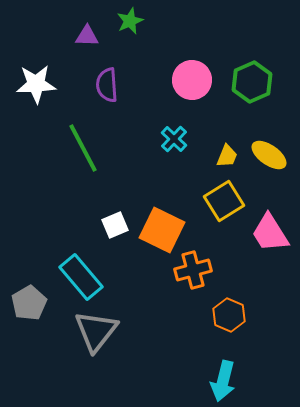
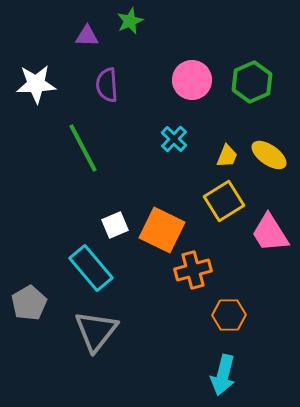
cyan rectangle: moved 10 px right, 9 px up
orange hexagon: rotated 24 degrees counterclockwise
cyan arrow: moved 6 px up
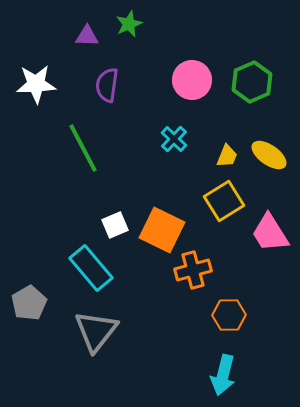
green star: moved 1 px left, 3 px down
purple semicircle: rotated 12 degrees clockwise
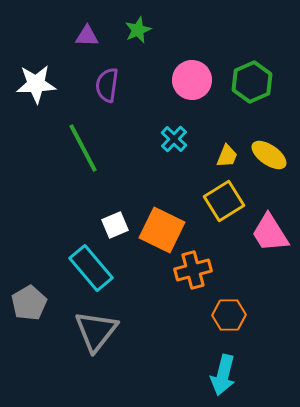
green star: moved 9 px right, 6 px down
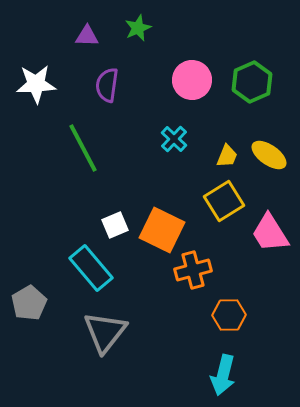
green star: moved 2 px up
gray triangle: moved 9 px right, 1 px down
